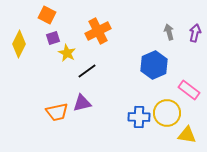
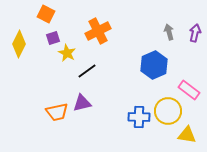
orange square: moved 1 px left, 1 px up
yellow circle: moved 1 px right, 2 px up
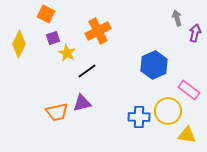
gray arrow: moved 8 px right, 14 px up
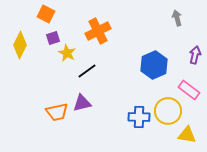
purple arrow: moved 22 px down
yellow diamond: moved 1 px right, 1 px down
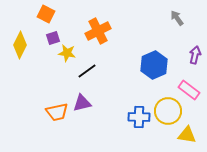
gray arrow: rotated 21 degrees counterclockwise
yellow star: rotated 18 degrees counterclockwise
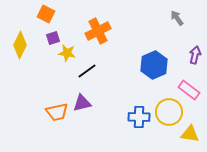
yellow circle: moved 1 px right, 1 px down
yellow triangle: moved 3 px right, 1 px up
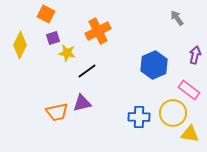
yellow circle: moved 4 px right, 1 px down
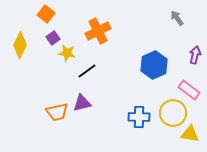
orange square: rotated 12 degrees clockwise
purple square: rotated 16 degrees counterclockwise
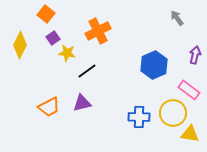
orange trapezoid: moved 8 px left, 5 px up; rotated 15 degrees counterclockwise
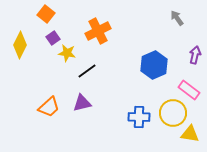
orange trapezoid: rotated 15 degrees counterclockwise
